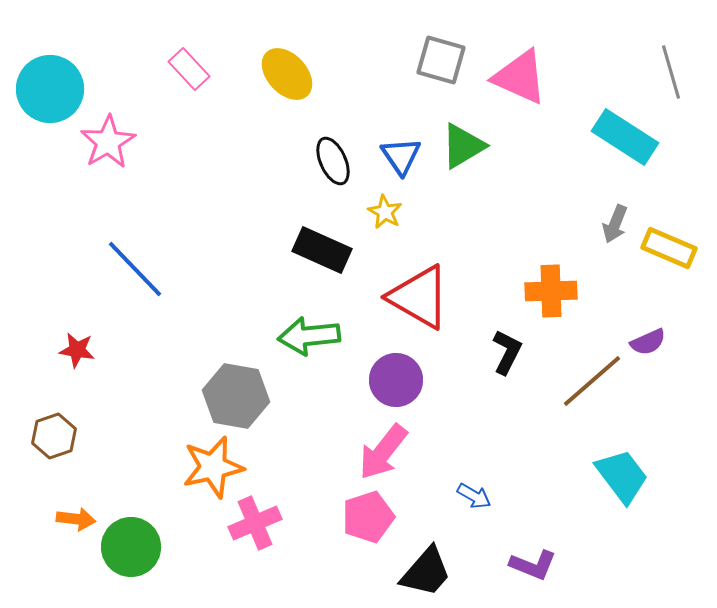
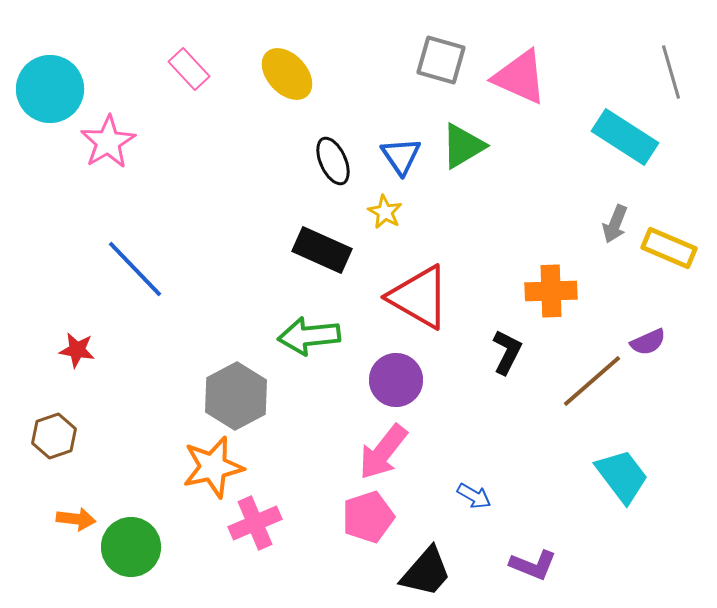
gray hexagon: rotated 22 degrees clockwise
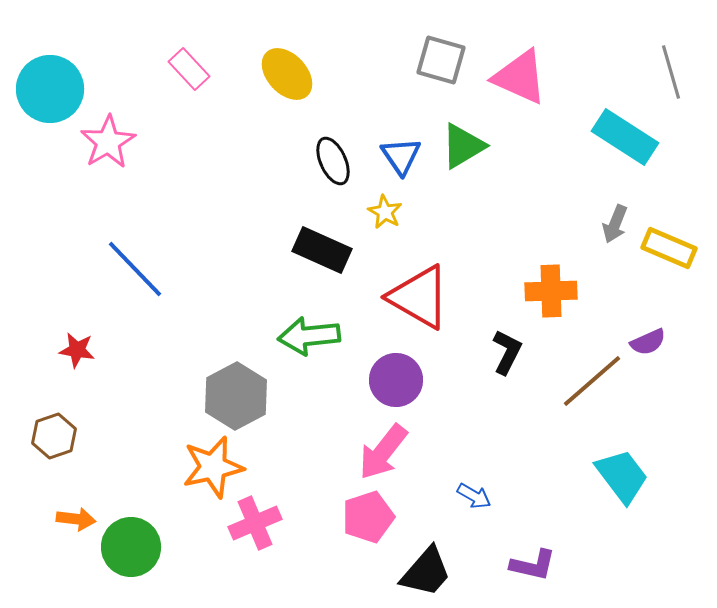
purple L-shape: rotated 9 degrees counterclockwise
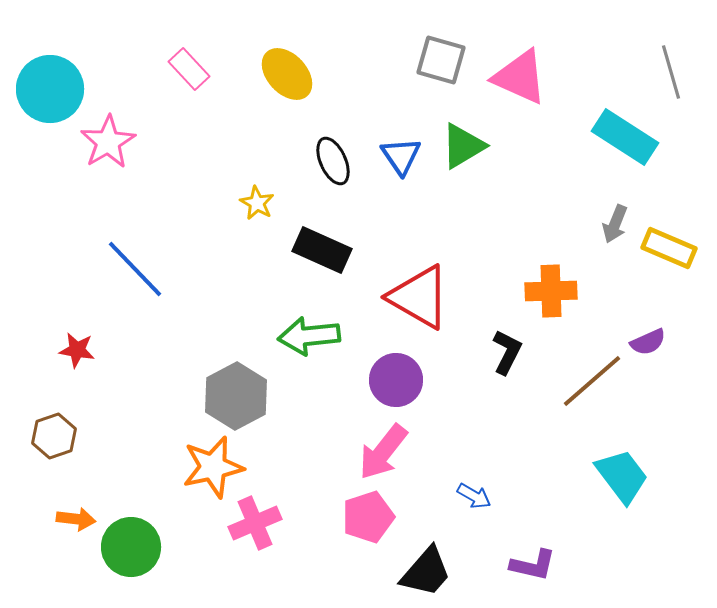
yellow star: moved 128 px left, 9 px up
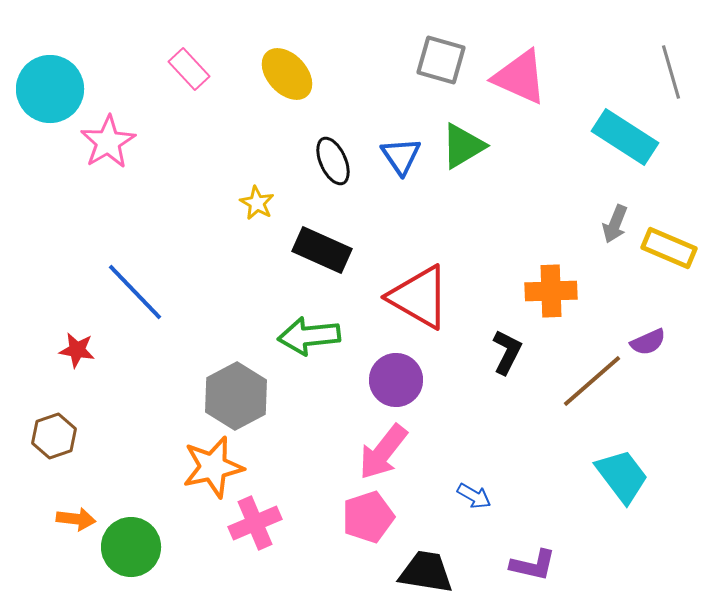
blue line: moved 23 px down
black trapezoid: rotated 122 degrees counterclockwise
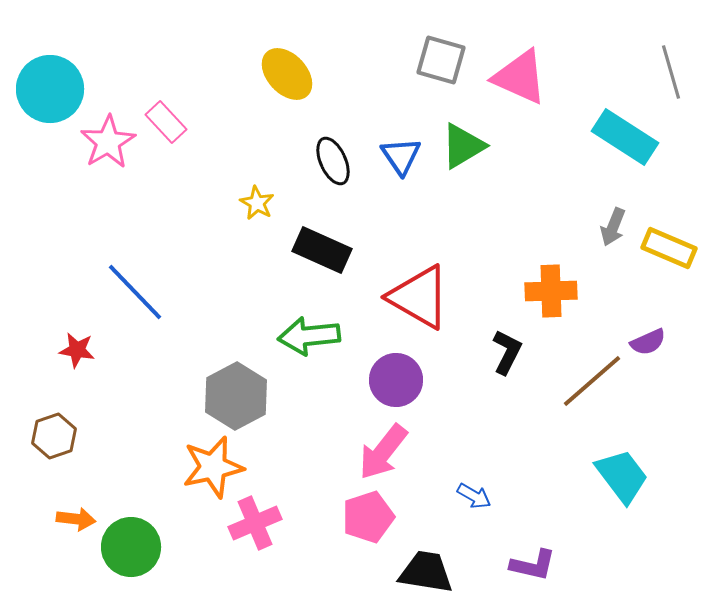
pink rectangle: moved 23 px left, 53 px down
gray arrow: moved 2 px left, 3 px down
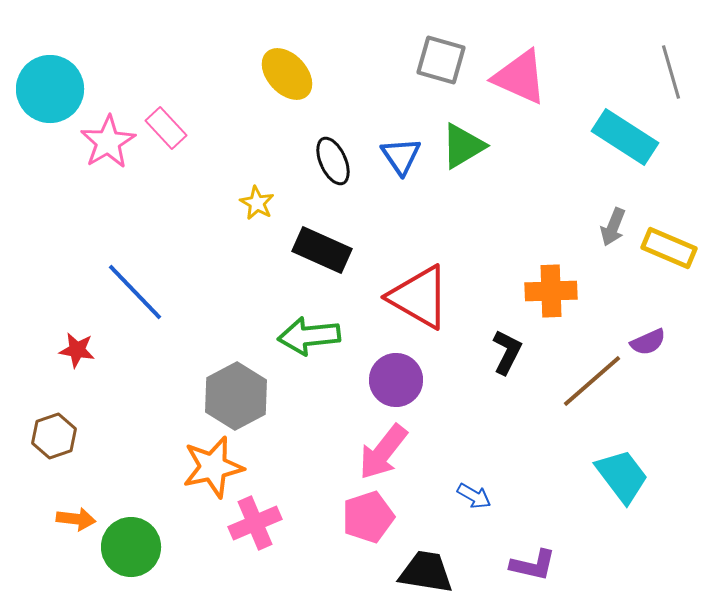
pink rectangle: moved 6 px down
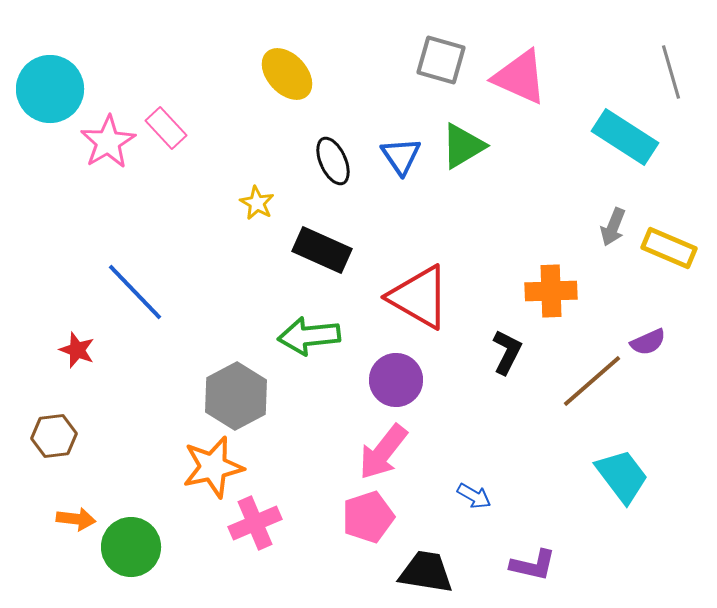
red star: rotated 12 degrees clockwise
brown hexagon: rotated 12 degrees clockwise
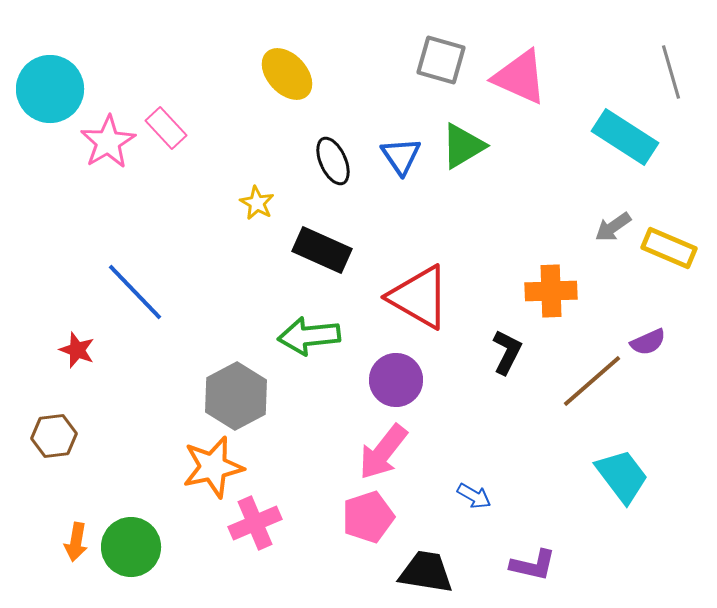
gray arrow: rotated 33 degrees clockwise
orange arrow: moved 23 px down; rotated 93 degrees clockwise
